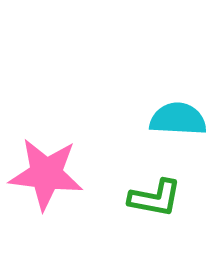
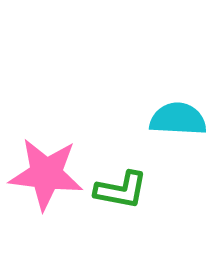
green L-shape: moved 34 px left, 8 px up
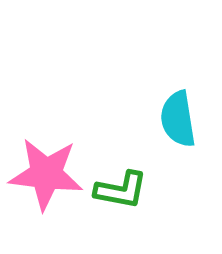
cyan semicircle: rotated 102 degrees counterclockwise
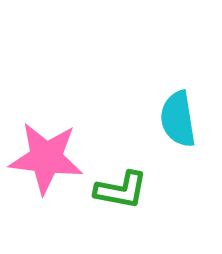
pink star: moved 16 px up
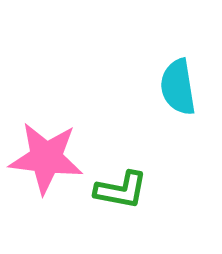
cyan semicircle: moved 32 px up
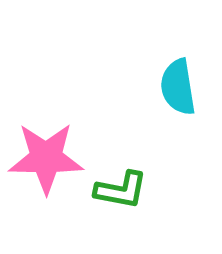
pink star: rotated 6 degrees counterclockwise
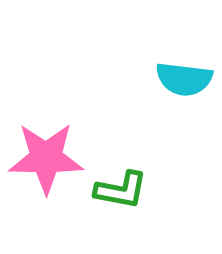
cyan semicircle: moved 6 px right, 8 px up; rotated 74 degrees counterclockwise
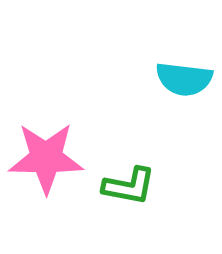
green L-shape: moved 8 px right, 4 px up
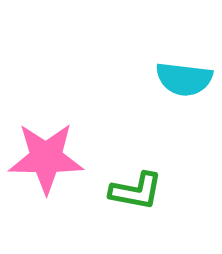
green L-shape: moved 7 px right, 5 px down
